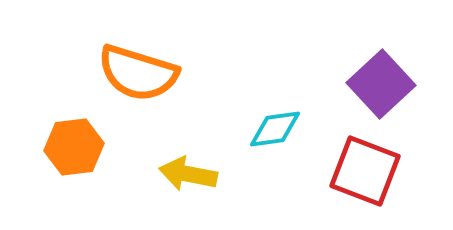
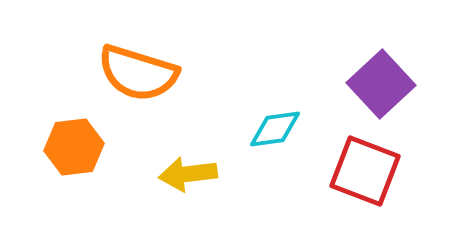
yellow arrow: rotated 18 degrees counterclockwise
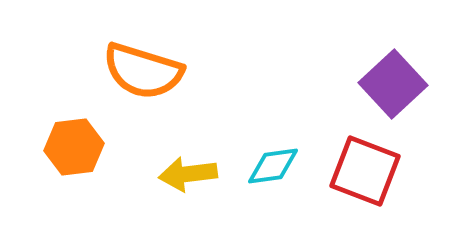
orange semicircle: moved 5 px right, 2 px up
purple square: moved 12 px right
cyan diamond: moved 2 px left, 37 px down
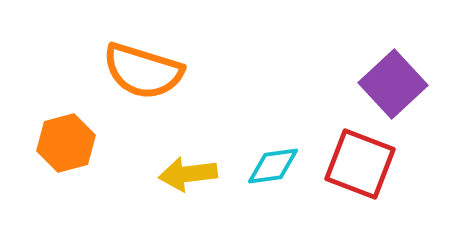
orange hexagon: moved 8 px left, 4 px up; rotated 8 degrees counterclockwise
red square: moved 5 px left, 7 px up
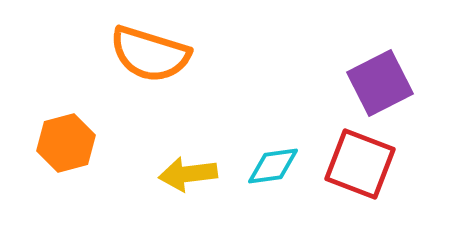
orange semicircle: moved 7 px right, 17 px up
purple square: moved 13 px left, 1 px up; rotated 16 degrees clockwise
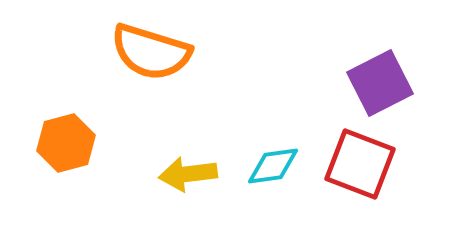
orange semicircle: moved 1 px right, 2 px up
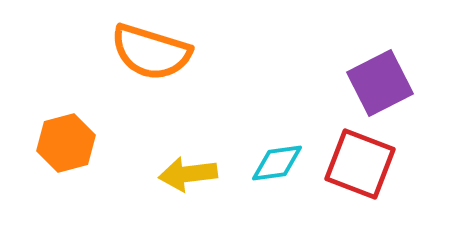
cyan diamond: moved 4 px right, 3 px up
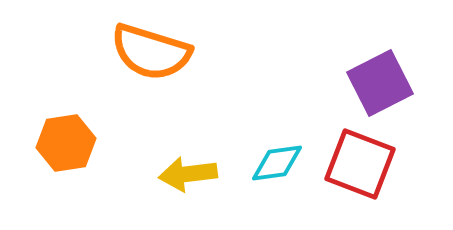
orange hexagon: rotated 6 degrees clockwise
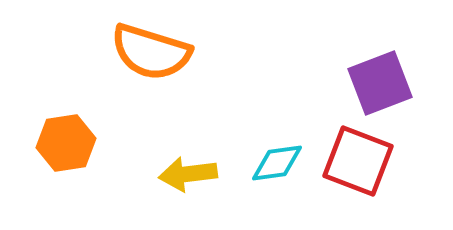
purple square: rotated 6 degrees clockwise
red square: moved 2 px left, 3 px up
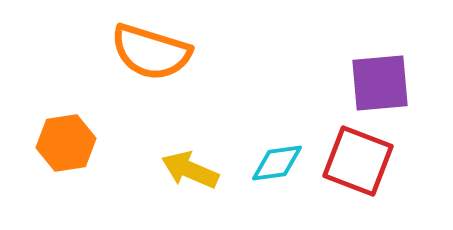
purple square: rotated 16 degrees clockwise
yellow arrow: moved 2 px right, 4 px up; rotated 30 degrees clockwise
